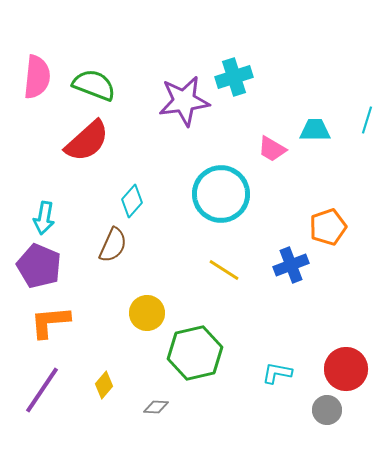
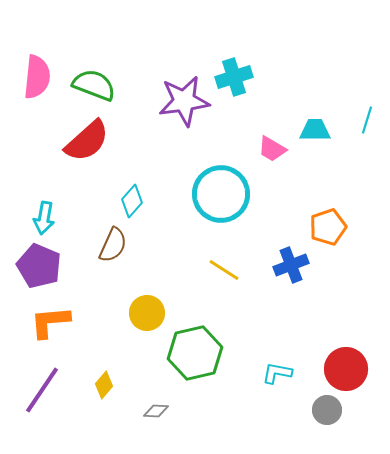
gray diamond: moved 4 px down
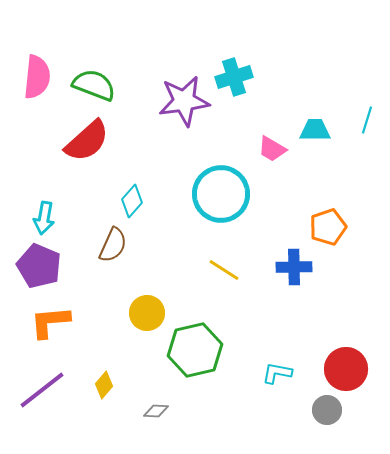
blue cross: moved 3 px right, 2 px down; rotated 20 degrees clockwise
green hexagon: moved 3 px up
purple line: rotated 18 degrees clockwise
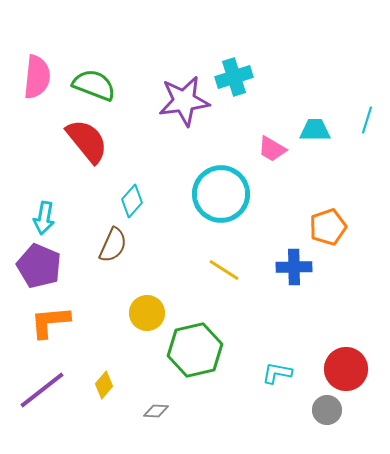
red semicircle: rotated 87 degrees counterclockwise
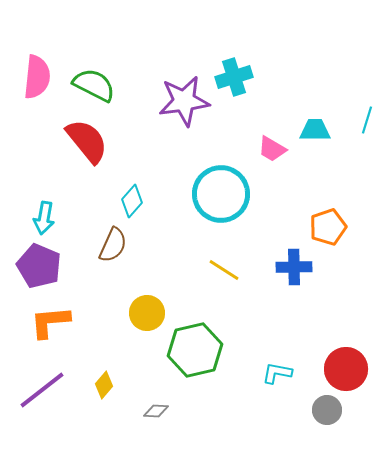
green semicircle: rotated 6 degrees clockwise
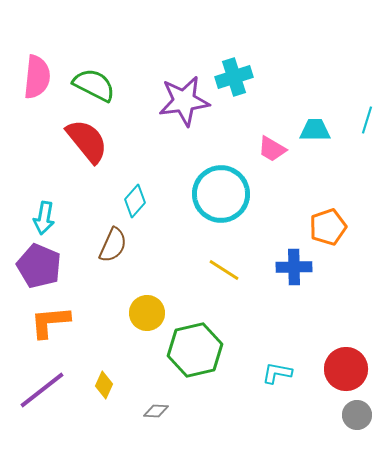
cyan diamond: moved 3 px right
yellow diamond: rotated 16 degrees counterclockwise
gray circle: moved 30 px right, 5 px down
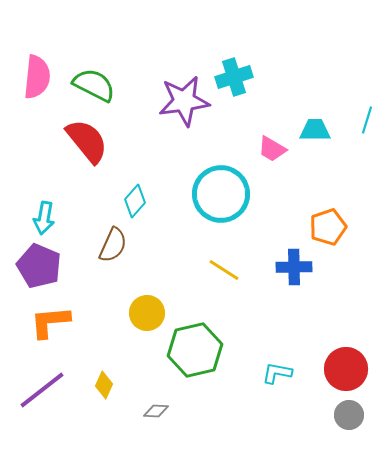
gray circle: moved 8 px left
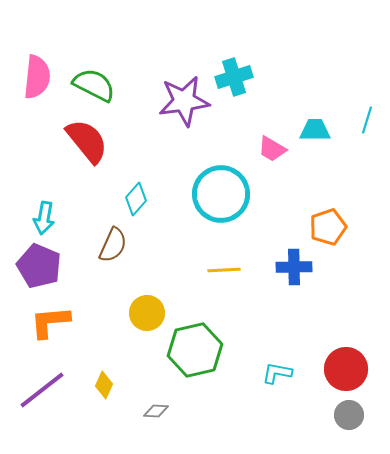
cyan diamond: moved 1 px right, 2 px up
yellow line: rotated 36 degrees counterclockwise
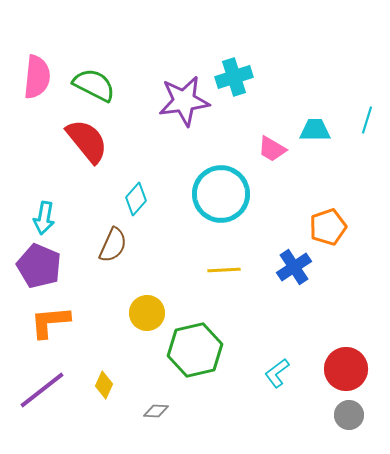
blue cross: rotated 32 degrees counterclockwise
cyan L-shape: rotated 48 degrees counterclockwise
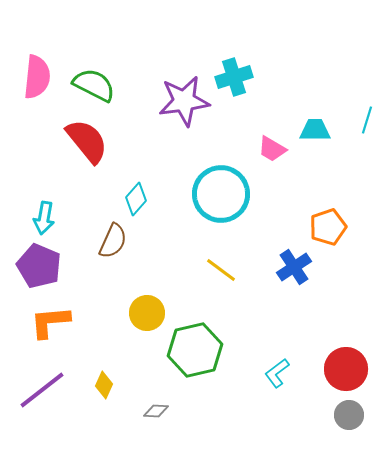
brown semicircle: moved 4 px up
yellow line: moved 3 px left; rotated 40 degrees clockwise
